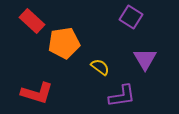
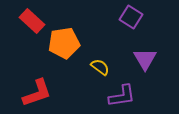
red L-shape: rotated 36 degrees counterclockwise
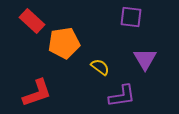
purple square: rotated 25 degrees counterclockwise
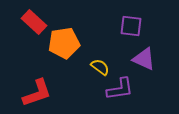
purple square: moved 9 px down
red rectangle: moved 2 px right, 1 px down
purple triangle: moved 1 px left; rotated 35 degrees counterclockwise
purple L-shape: moved 2 px left, 7 px up
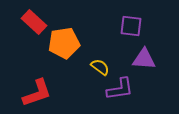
purple triangle: rotated 20 degrees counterclockwise
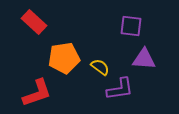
orange pentagon: moved 15 px down
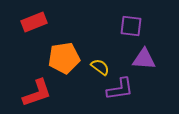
red rectangle: rotated 65 degrees counterclockwise
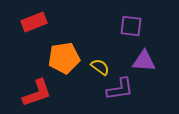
purple triangle: moved 2 px down
